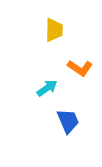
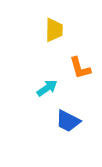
orange L-shape: rotated 40 degrees clockwise
blue trapezoid: rotated 140 degrees clockwise
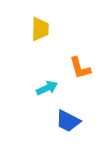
yellow trapezoid: moved 14 px left, 1 px up
cyan arrow: rotated 10 degrees clockwise
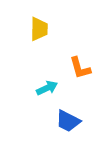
yellow trapezoid: moved 1 px left
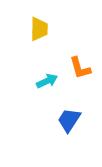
cyan arrow: moved 7 px up
blue trapezoid: moved 1 px right, 1 px up; rotated 96 degrees clockwise
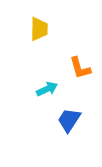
cyan arrow: moved 8 px down
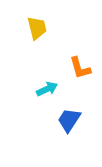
yellow trapezoid: moved 2 px left, 1 px up; rotated 15 degrees counterclockwise
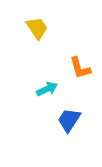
yellow trapezoid: rotated 20 degrees counterclockwise
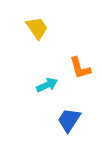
cyan arrow: moved 4 px up
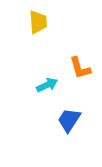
yellow trapezoid: moved 1 px right, 6 px up; rotated 30 degrees clockwise
